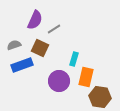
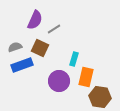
gray semicircle: moved 1 px right, 2 px down
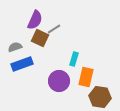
brown square: moved 10 px up
blue rectangle: moved 1 px up
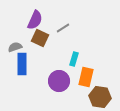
gray line: moved 9 px right, 1 px up
blue rectangle: rotated 70 degrees counterclockwise
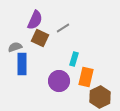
brown hexagon: rotated 25 degrees clockwise
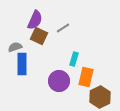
brown square: moved 1 px left, 2 px up
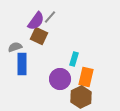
purple semicircle: moved 1 px right, 1 px down; rotated 12 degrees clockwise
gray line: moved 13 px left, 11 px up; rotated 16 degrees counterclockwise
purple circle: moved 1 px right, 2 px up
brown hexagon: moved 19 px left
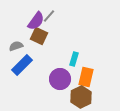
gray line: moved 1 px left, 1 px up
gray semicircle: moved 1 px right, 1 px up
blue rectangle: moved 1 px down; rotated 45 degrees clockwise
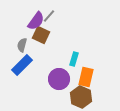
brown square: moved 2 px right, 1 px up
gray semicircle: moved 6 px right, 1 px up; rotated 56 degrees counterclockwise
purple circle: moved 1 px left
brown hexagon: rotated 10 degrees counterclockwise
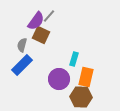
brown hexagon: rotated 20 degrees counterclockwise
